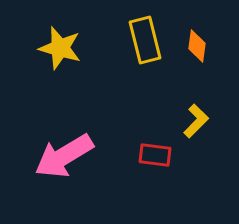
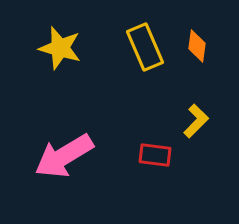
yellow rectangle: moved 7 px down; rotated 9 degrees counterclockwise
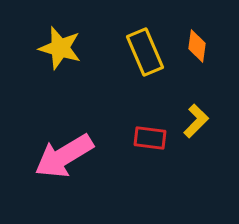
yellow rectangle: moved 5 px down
red rectangle: moved 5 px left, 17 px up
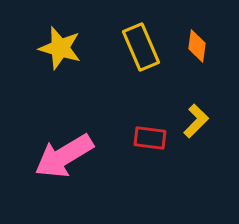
yellow rectangle: moved 4 px left, 5 px up
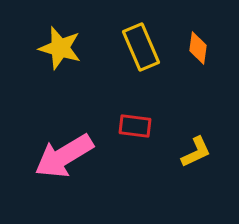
orange diamond: moved 1 px right, 2 px down
yellow L-shape: moved 31 px down; rotated 20 degrees clockwise
red rectangle: moved 15 px left, 12 px up
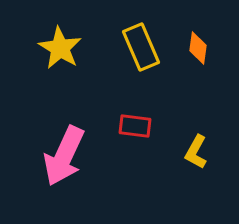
yellow star: rotated 15 degrees clockwise
yellow L-shape: rotated 144 degrees clockwise
pink arrow: rotated 34 degrees counterclockwise
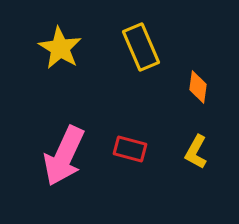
orange diamond: moved 39 px down
red rectangle: moved 5 px left, 23 px down; rotated 8 degrees clockwise
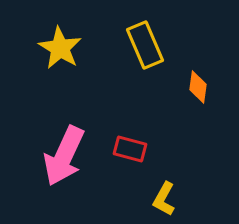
yellow rectangle: moved 4 px right, 2 px up
yellow L-shape: moved 32 px left, 47 px down
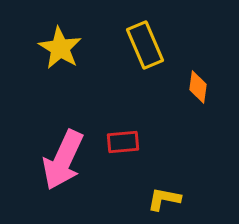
red rectangle: moved 7 px left, 7 px up; rotated 20 degrees counterclockwise
pink arrow: moved 1 px left, 4 px down
yellow L-shape: rotated 72 degrees clockwise
